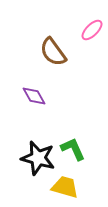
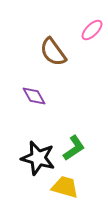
green L-shape: moved 1 px right, 1 px up; rotated 80 degrees clockwise
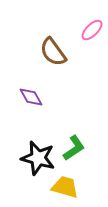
purple diamond: moved 3 px left, 1 px down
